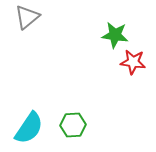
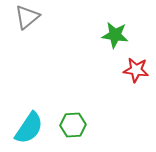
red star: moved 3 px right, 8 px down
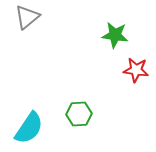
green hexagon: moved 6 px right, 11 px up
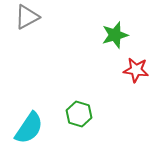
gray triangle: rotated 12 degrees clockwise
green star: rotated 24 degrees counterclockwise
green hexagon: rotated 20 degrees clockwise
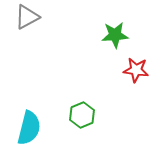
green star: rotated 12 degrees clockwise
green hexagon: moved 3 px right, 1 px down; rotated 20 degrees clockwise
cyan semicircle: rotated 20 degrees counterclockwise
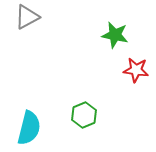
green star: rotated 16 degrees clockwise
green hexagon: moved 2 px right
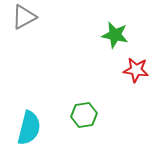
gray triangle: moved 3 px left
green hexagon: rotated 15 degrees clockwise
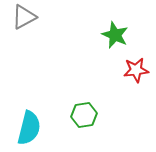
green star: rotated 12 degrees clockwise
red star: rotated 15 degrees counterclockwise
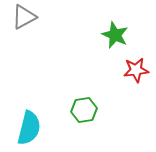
green hexagon: moved 5 px up
